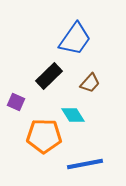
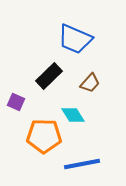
blue trapezoid: rotated 78 degrees clockwise
blue line: moved 3 px left
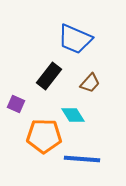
black rectangle: rotated 8 degrees counterclockwise
purple square: moved 2 px down
blue line: moved 5 px up; rotated 15 degrees clockwise
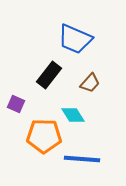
black rectangle: moved 1 px up
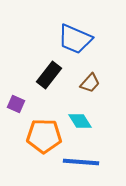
cyan diamond: moved 7 px right, 6 px down
blue line: moved 1 px left, 3 px down
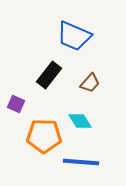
blue trapezoid: moved 1 px left, 3 px up
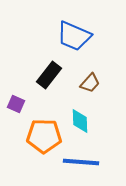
cyan diamond: rotated 30 degrees clockwise
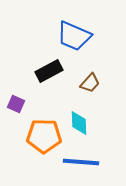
black rectangle: moved 4 px up; rotated 24 degrees clockwise
cyan diamond: moved 1 px left, 2 px down
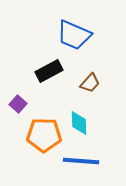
blue trapezoid: moved 1 px up
purple square: moved 2 px right; rotated 18 degrees clockwise
orange pentagon: moved 1 px up
blue line: moved 1 px up
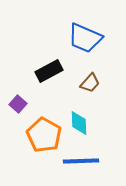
blue trapezoid: moved 11 px right, 3 px down
orange pentagon: rotated 28 degrees clockwise
blue line: rotated 6 degrees counterclockwise
